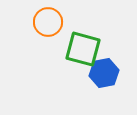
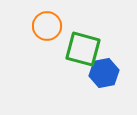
orange circle: moved 1 px left, 4 px down
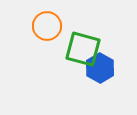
blue hexagon: moved 4 px left, 5 px up; rotated 20 degrees counterclockwise
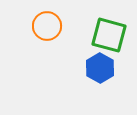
green square: moved 26 px right, 14 px up
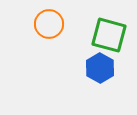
orange circle: moved 2 px right, 2 px up
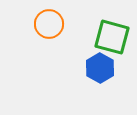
green square: moved 3 px right, 2 px down
